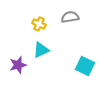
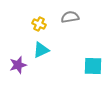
cyan square: moved 8 px right; rotated 24 degrees counterclockwise
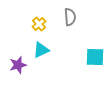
gray semicircle: rotated 96 degrees clockwise
yellow cross: rotated 24 degrees clockwise
cyan square: moved 2 px right, 9 px up
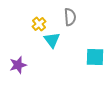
cyan triangle: moved 11 px right, 10 px up; rotated 42 degrees counterclockwise
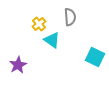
cyan triangle: rotated 18 degrees counterclockwise
cyan square: rotated 24 degrees clockwise
purple star: rotated 12 degrees counterclockwise
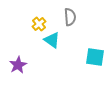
cyan square: rotated 18 degrees counterclockwise
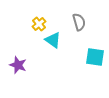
gray semicircle: moved 9 px right, 5 px down; rotated 12 degrees counterclockwise
cyan triangle: moved 1 px right
purple star: rotated 24 degrees counterclockwise
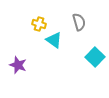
yellow cross: rotated 32 degrees counterclockwise
cyan triangle: moved 1 px right
cyan square: rotated 36 degrees clockwise
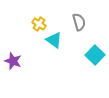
yellow cross: rotated 16 degrees clockwise
cyan square: moved 2 px up
purple star: moved 5 px left, 4 px up
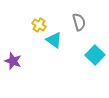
yellow cross: moved 1 px down
